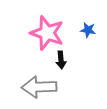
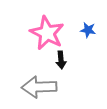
pink star: rotated 8 degrees clockwise
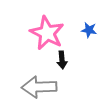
blue star: moved 1 px right
black arrow: moved 1 px right
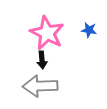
black arrow: moved 20 px left
gray arrow: moved 1 px right, 1 px up
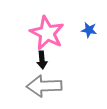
gray arrow: moved 4 px right
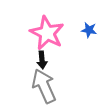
gray arrow: rotated 68 degrees clockwise
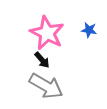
black arrow: rotated 36 degrees counterclockwise
gray arrow: moved 2 px right; rotated 144 degrees clockwise
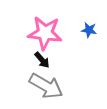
pink star: moved 2 px left; rotated 20 degrees counterclockwise
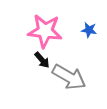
pink star: moved 2 px up
gray arrow: moved 23 px right, 9 px up
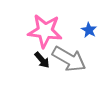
blue star: rotated 21 degrees clockwise
gray arrow: moved 18 px up
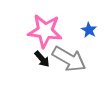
black arrow: moved 1 px up
